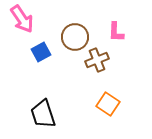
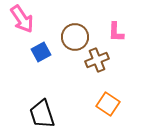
black trapezoid: moved 1 px left
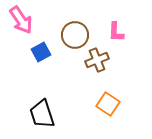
pink arrow: moved 1 px left, 1 px down
brown circle: moved 2 px up
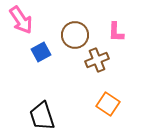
black trapezoid: moved 2 px down
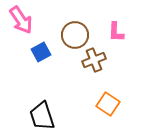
brown cross: moved 3 px left
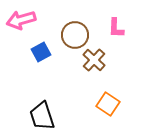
pink arrow: rotated 108 degrees clockwise
pink L-shape: moved 4 px up
brown cross: rotated 25 degrees counterclockwise
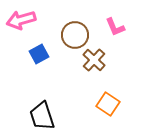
pink L-shape: moved 1 px left, 1 px up; rotated 25 degrees counterclockwise
blue square: moved 2 px left, 2 px down
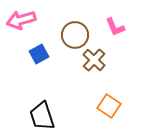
orange square: moved 1 px right, 2 px down
